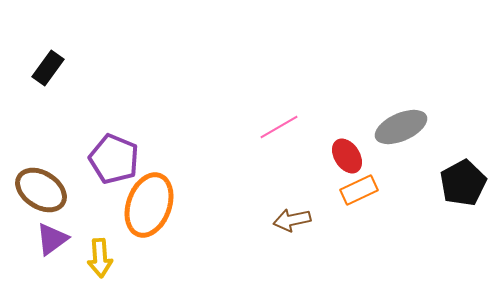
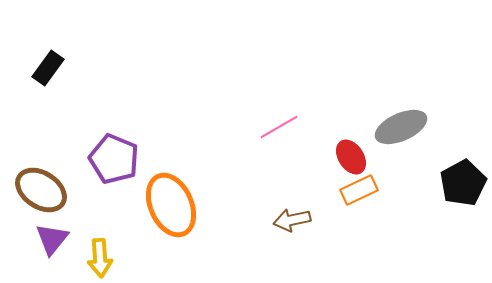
red ellipse: moved 4 px right, 1 px down
orange ellipse: moved 22 px right; rotated 44 degrees counterclockwise
purple triangle: rotated 15 degrees counterclockwise
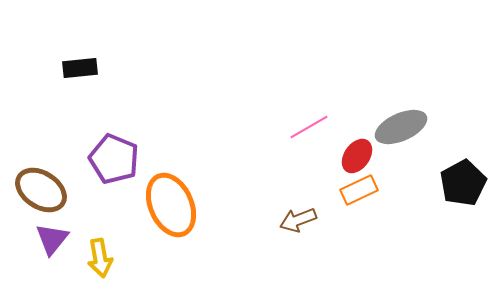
black rectangle: moved 32 px right; rotated 48 degrees clockwise
pink line: moved 30 px right
red ellipse: moved 6 px right, 1 px up; rotated 68 degrees clockwise
brown arrow: moved 6 px right; rotated 9 degrees counterclockwise
yellow arrow: rotated 6 degrees counterclockwise
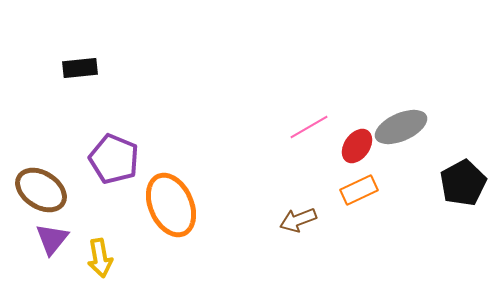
red ellipse: moved 10 px up
